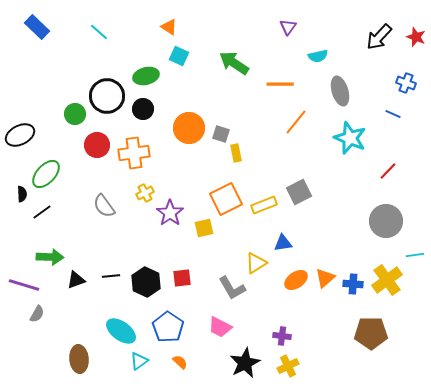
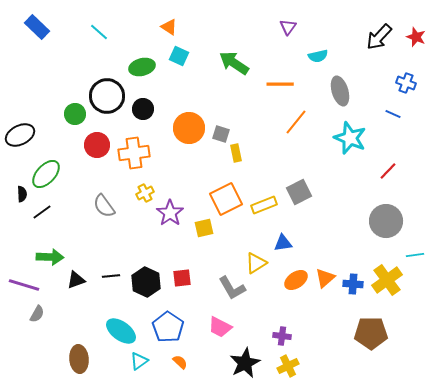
green ellipse at (146, 76): moved 4 px left, 9 px up
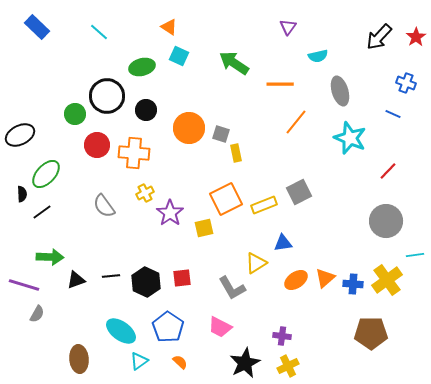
red star at (416, 37): rotated 18 degrees clockwise
black circle at (143, 109): moved 3 px right, 1 px down
orange cross at (134, 153): rotated 12 degrees clockwise
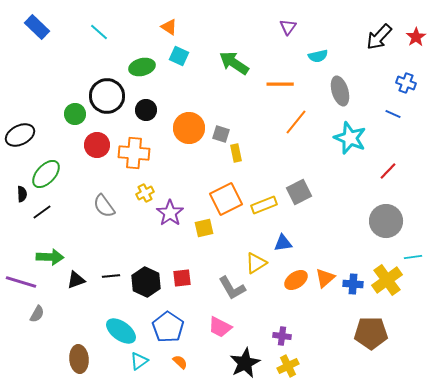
cyan line at (415, 255): moved 2 px left, 2 px down
purple line at (24, 285): moved 3 px left, 3 px up
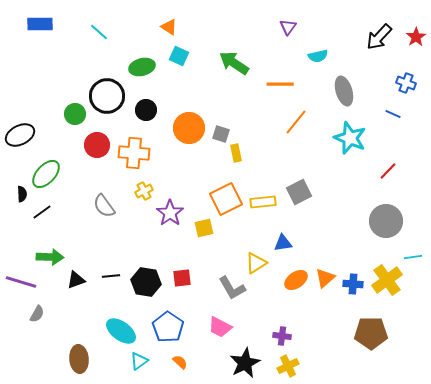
blue rectangle at (37, 27): moved 3 px right, 3 px up; rotated 45 degrees counterclockwise
gray ellipse at (340, 91): moved 4 px right
yellow cross at (145, 193): moved 1 px left, 2 px up
yellow rectangle at (264, 205): moved 1 px left, 3 px up; rotated 15 degrees clockwise
black hexagon at (146, 282): rotated 16 degrees counterclockwise
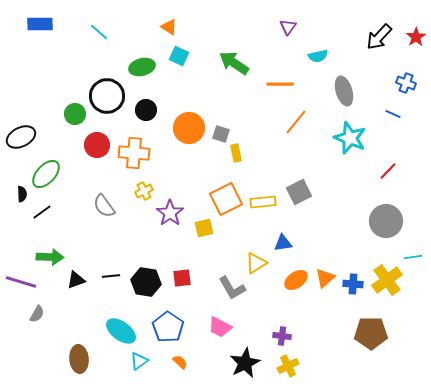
black ellipse at (20, 135): moved 1 px right, 2 px down
